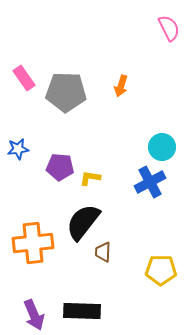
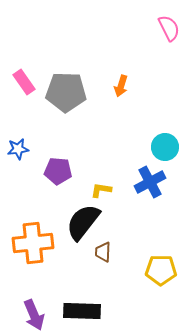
pink rectangle: moved 4 px down
cyan circle: moved 3 px right
purple pentagon: moved 2 px left, 4 px down
yellow L-shape: moved 11 px right, 12 px down
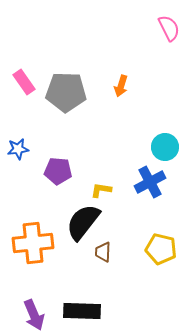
yellow pentagon: moved 21 px up; rotated 12 degrees clockwise
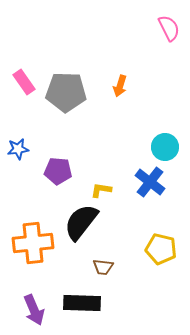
orange arrow: moved 1 px left
blue cross: rotated 24 degrees counterclockwise
black semicircle: moved 2 px left
brown trapezoid: moved 15 px down; rotated 85 degrees counterclockwise
black rectangle: moved 8 px up
purple arrow: moved 5 px up
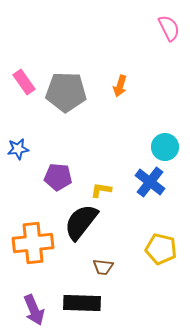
purple pentagon: moved 6 px down
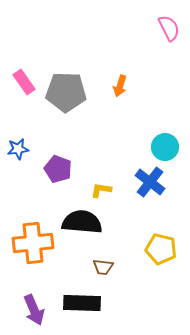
purple pentagon: moved 8 px up; rotated 16 degrees clockwise
black semicircle: moved 1 px right; rotated 57 degrees clockwise
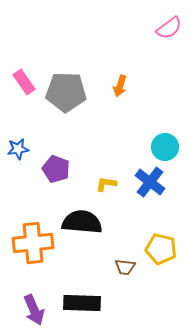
pink semicircle: rotated 80 degrees clockwise
purple pentagon: moved 2 px left
yellow L-shape: moved 5 px right, 6 px up
brown trapezoid: moved 22 px right
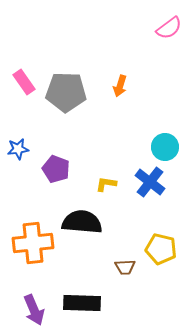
brown trapezoid: rotated 10 degrees counterclockwise
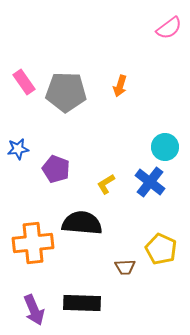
yellow L-shape: rotated 40 degrees counterclockwise
black semicircle: moved 1 px down
yellow pentagon: rotated 12 degrees clockwise
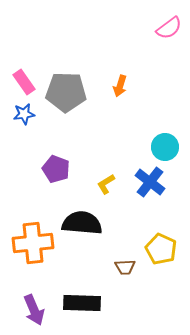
blue star: moved 6 px right, 35 px up
